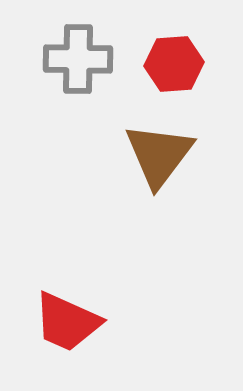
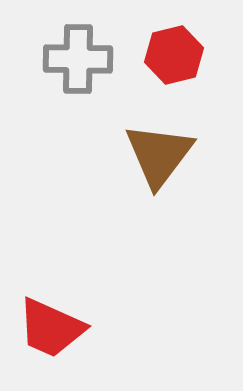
red hexagon: moved 9 px up; rotated 10 degrees counterclockwise
red trapezoid: moved 16 px left, 6 px down
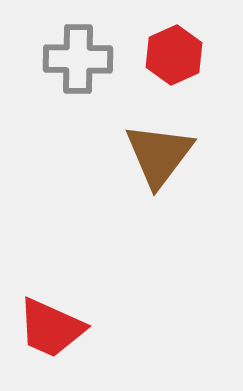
red hexagon: rotated 10 degrees counterclockwise
